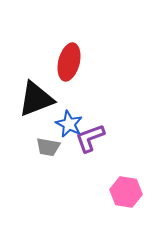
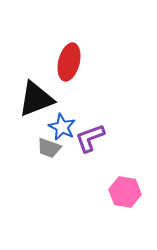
blue star: moved 7 px left, 3 px down
gray trapezoid: moved 1 px right, 1 px down; rotated 10 degrees clockwise
pink hexagon: moved 1 px left
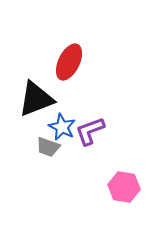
red ellipse: rotated 12 degrees clockwise
purple L-shape: moved 7 px up
gray trapezoid: moved 1 px left, 1 px up
pink hexagon: moved 1 px left, 5 px up
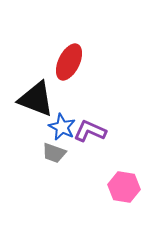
black triangle: rotated 42 degrees clockwise
purple L-shape: rotated 44 degrees clockwise
gray trapezoid: moved 6 px right, 6 px down
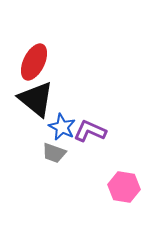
red ellipse: moved 35 px left
black triangle: rotated 18 degrees clockwise
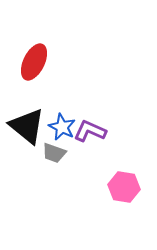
black triangle: moved 9 px left, 27 px down
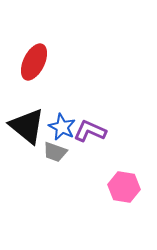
gray trapezoid: moved 1 px right, 1 px up
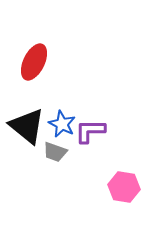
blue star: moved 3 px up
purple L-shape: rotated 24 degrees counterclockwise
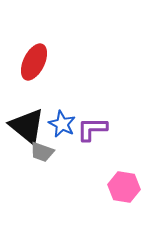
purple L-shape: moved 2 px right, 2 px up
gray trapezoid: moved 13 px left
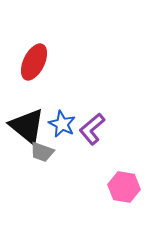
purple L-shape: rotated 40 degrees counterclockwise
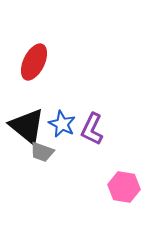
purple L-shape: rotated 24 degrees counterclockwise
